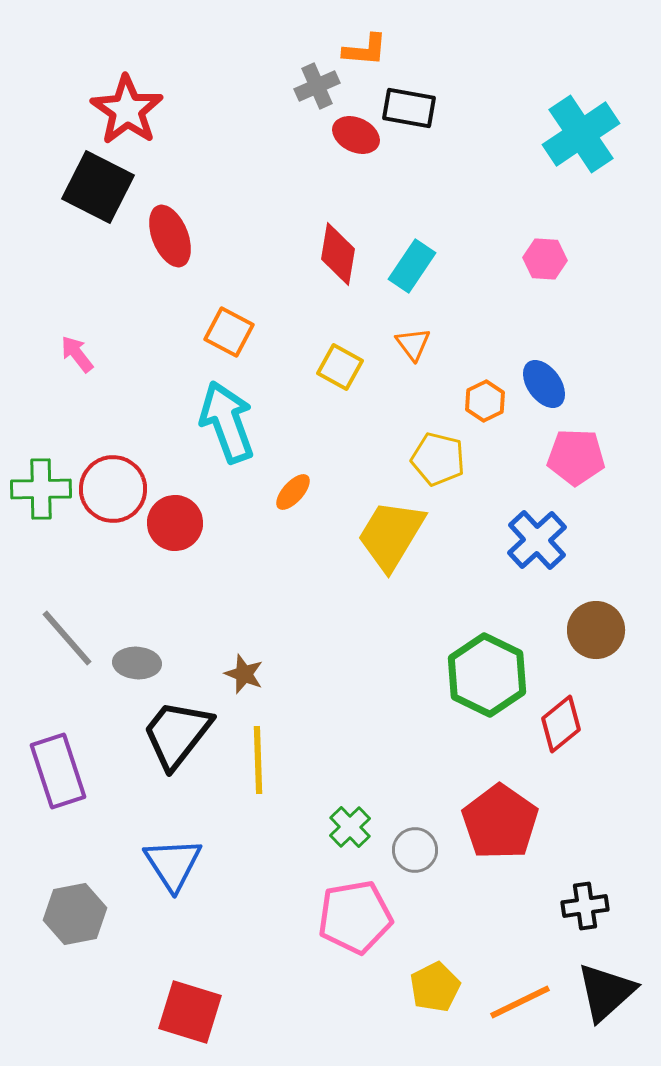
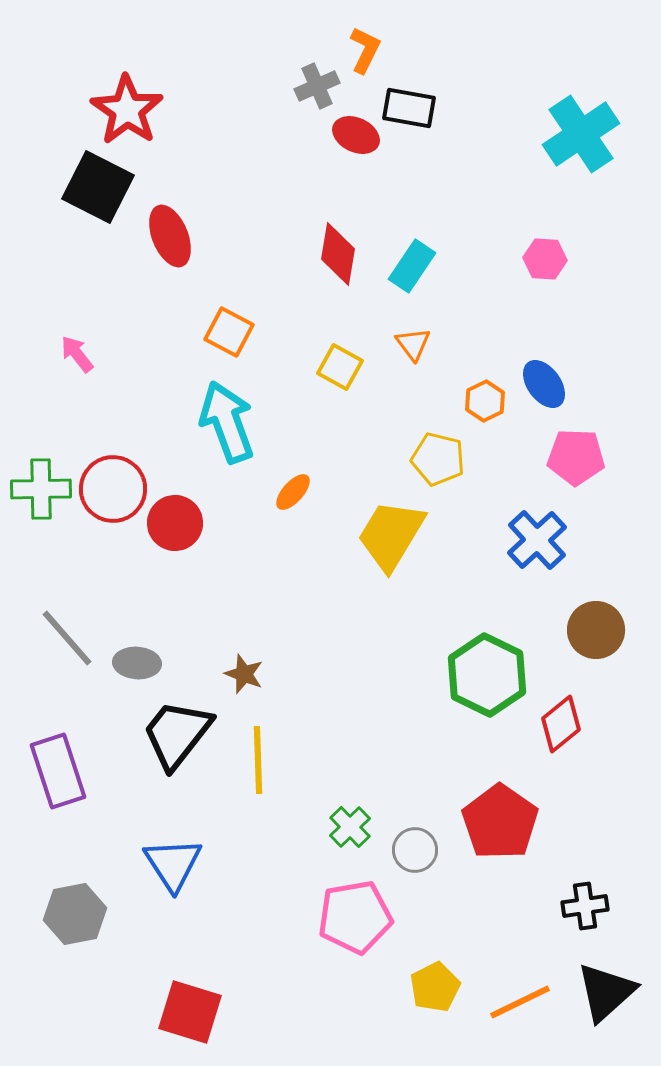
orange L-shape at (365, 50): rotated 69 degrees counterclockwise
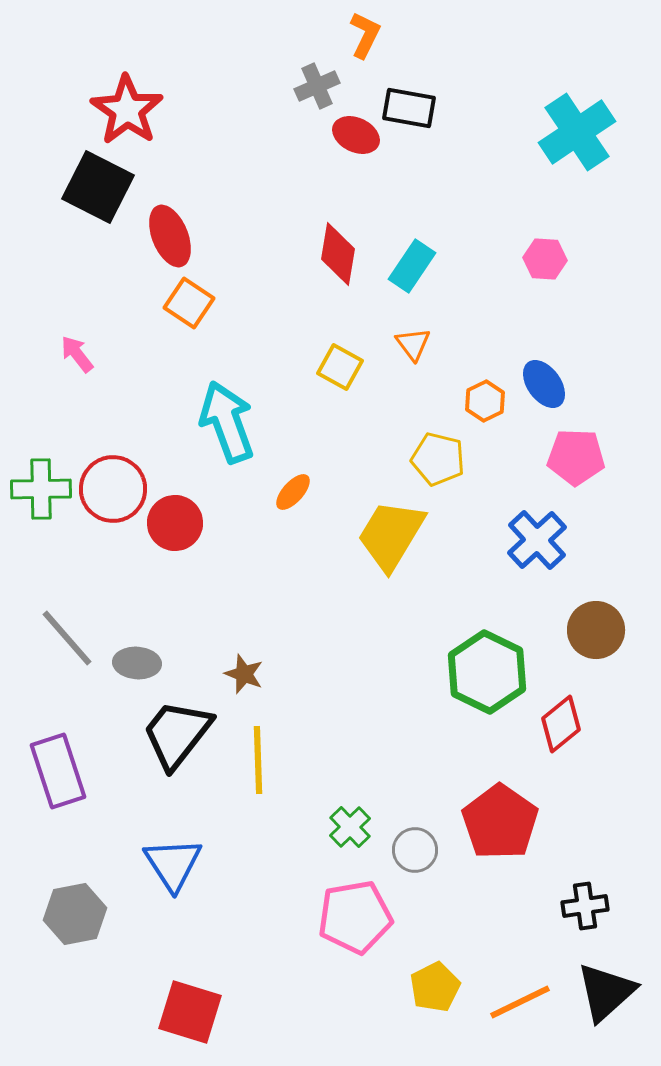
orange L-shape at (365, 50): moved 15 px up
cyan cross at (581, 134): moved 4 px left, 2 px up
orange square at (229, 332): moved 40 px left, 29 px up; rotated 6 degrees clockwise
green hexagon at (487, 675): moved 3 px up
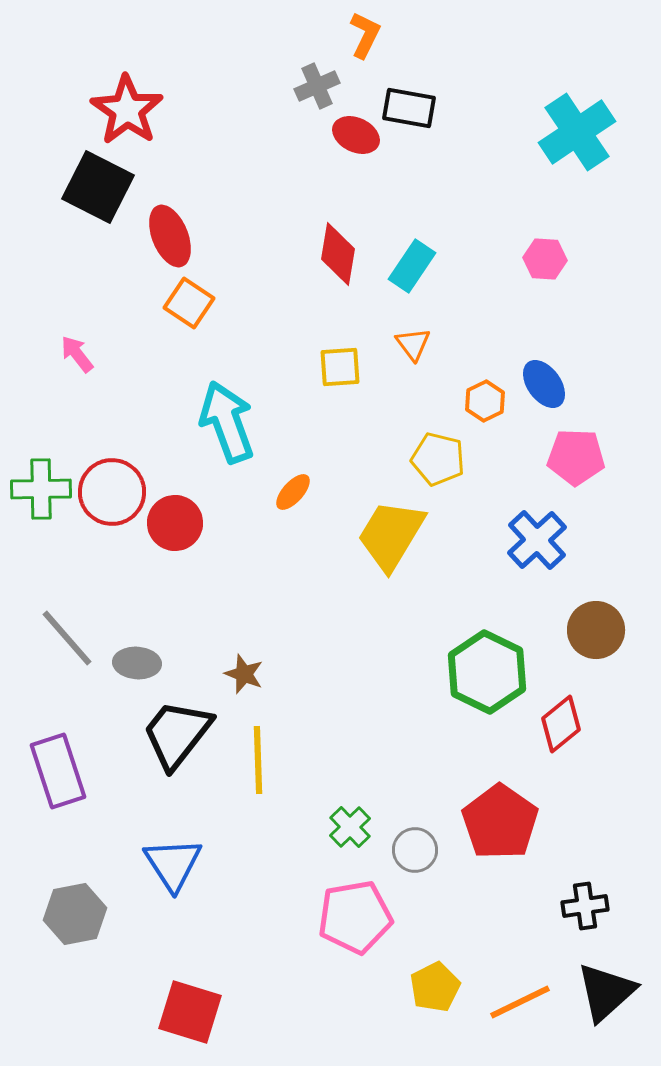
yellow square at (340, 367): rotated 33 degrees counterclockwise
red circle at (113, 489): moved 1 px left, 3 px down
